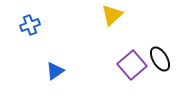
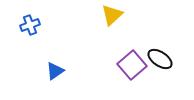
black ellipse: rotated 25 degrees counterclockwise
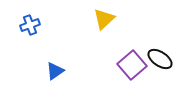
yellow triangle: moved 8 px left, 4 px down
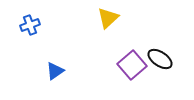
yellow triangle: moved 4 px right, 1 px up
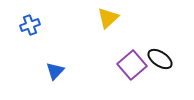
blue triangle: rotated 12 degrees counterclockwise
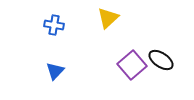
blue cross: moved 24 px right; rotated 30 degrees clockwise
black ellipse: moved 1 px right, 1 px down
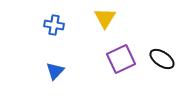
yellow triangle: moved 3 px left; rotated 15 degrees counterclockwise
black ellipse: moved 1 px right, 1 px up
purple square: moved 11 px left, 6 px up; rotated 16 degrees clockwise
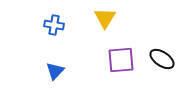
purple square: moved 1 px down; rotated 20 degrees clockwise
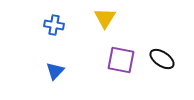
purple square: rotated 16 degrees clockwise
